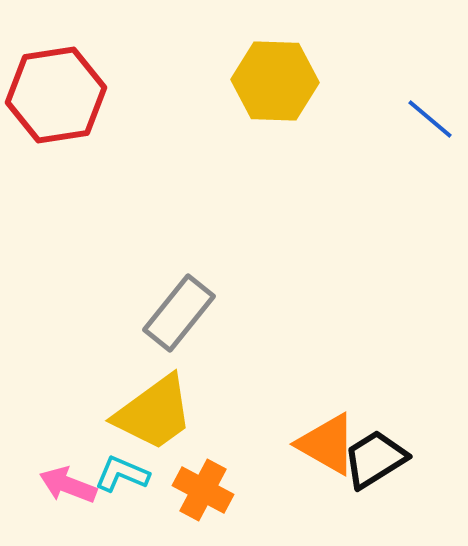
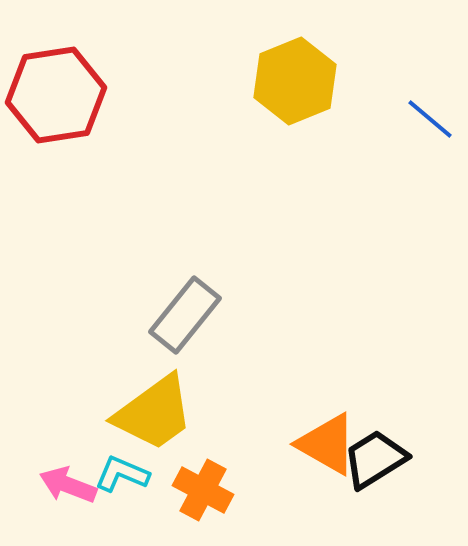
yellow hexagon: moved 20 px right; rotated 24 degrees counterclockwise
gray rectangle: moved 6 px right, 2 px down
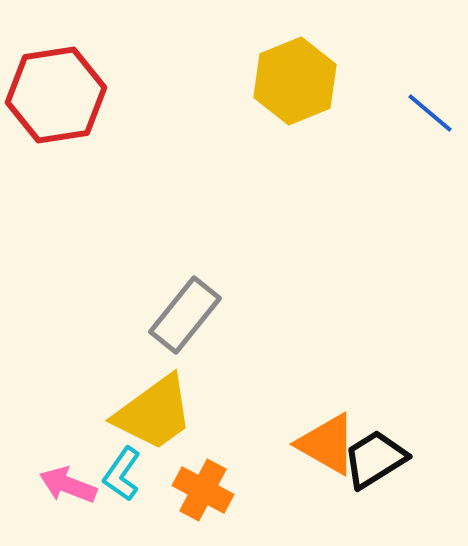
blue line: moved 6 px up
cyan L-shape: rotated 78 degrees counterclockwise
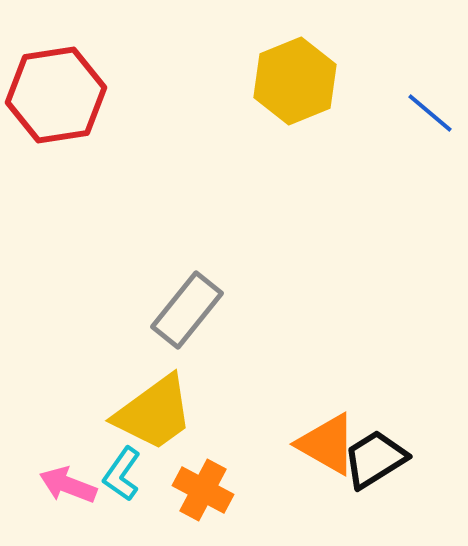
gray rectangle: moved 2 px right, 5 px up
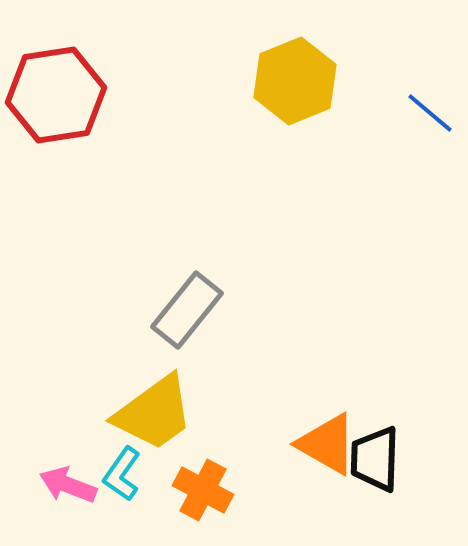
black trapezoid: rotated 56 degrees counterclockwise
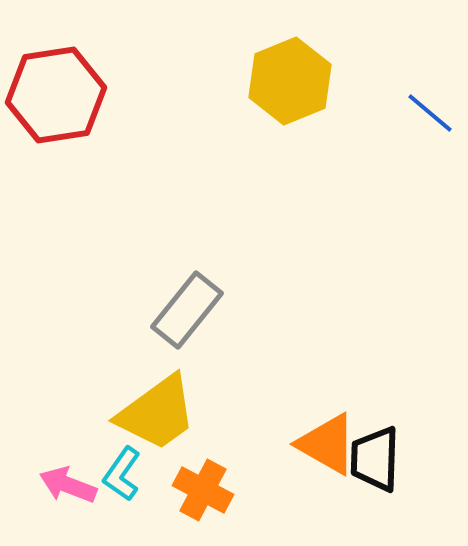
yellow hexagon: moved 5 px left
yellow trapezoid: moved 3 px right
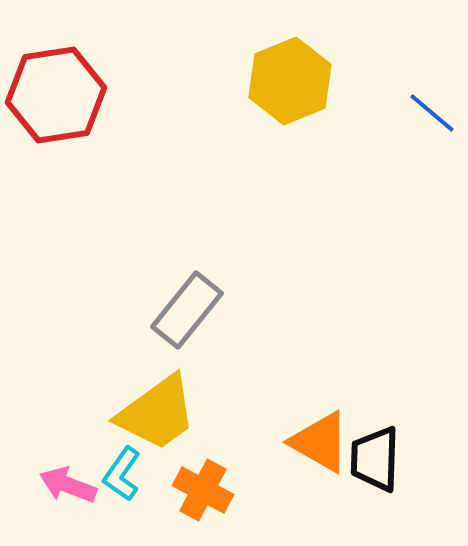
blue line: moved 2 px right
orange triangle: moved 7 px left, 2 px up
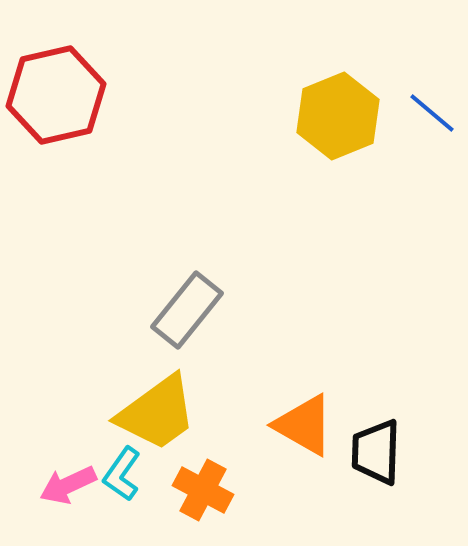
yellow hexagon: moved 48 px right, 35 px down
red hexagon: rotated 4 degrees counterclockwise
orange triangle: moved 16 px left, 17 px up
black trapezoid: moved 1 px right, 7 px up
pink arrow: rotated 46 degrees counterclockwise
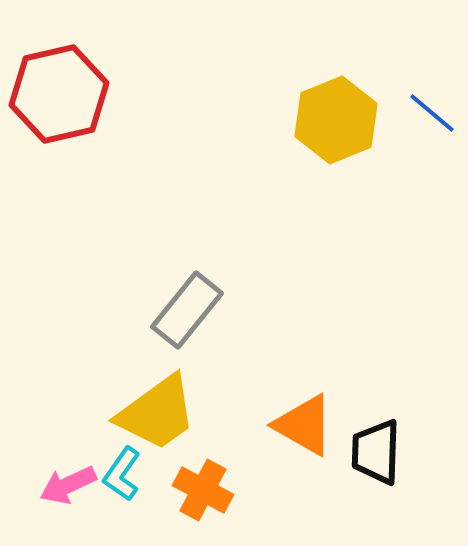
red hexagon: moved 3 px right, 1 px up
yellow hexagon: moved 2 px left, 4 px down
